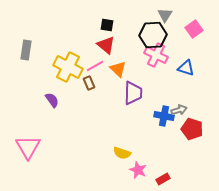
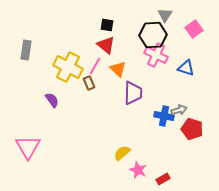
pink line: rotated 30 degrees counterclockwise
yellow semicircle: rotated 120 degrees clockwise
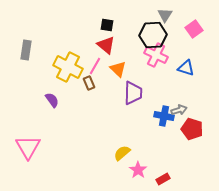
pink star: rotated 12 degrees clockwise
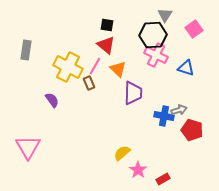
red pentagon: moved 1 px down
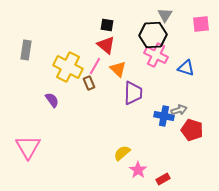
pink square: moved 7 px right, 5 px up; rotated 30 degrees clockwise
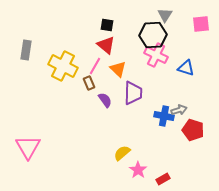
yellow cross: moved 5 px left, 1 px up
purple semicircle: moved 53 px right
red pentagon: moved 1 px right
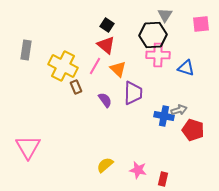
black square: rotated 24 degrees clockwise
pink cross: moved 2 px right; rotated 25 degrees counterclockwise
brown rectangle: moved 13 px left, 4 px down
yellow semicircle: moved 17 px left, 12 px down
pink star: rotated 24 degrees counterclockwise
red rectangle: rotated 48 degrees counterclockwise
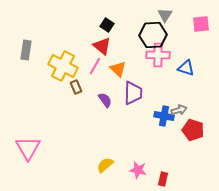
red triangle: moved 4 px left, 1 px down
pink triangle: moved 1 px down
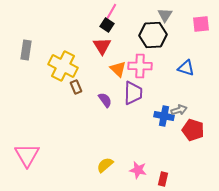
red triangle: rotated 18 degrees clockwise
pink cross: moved 18 px left, 11 px down
pink line: moved 16 px right, 54 px up
pink triangle: moved 1 px left, 7 px down
